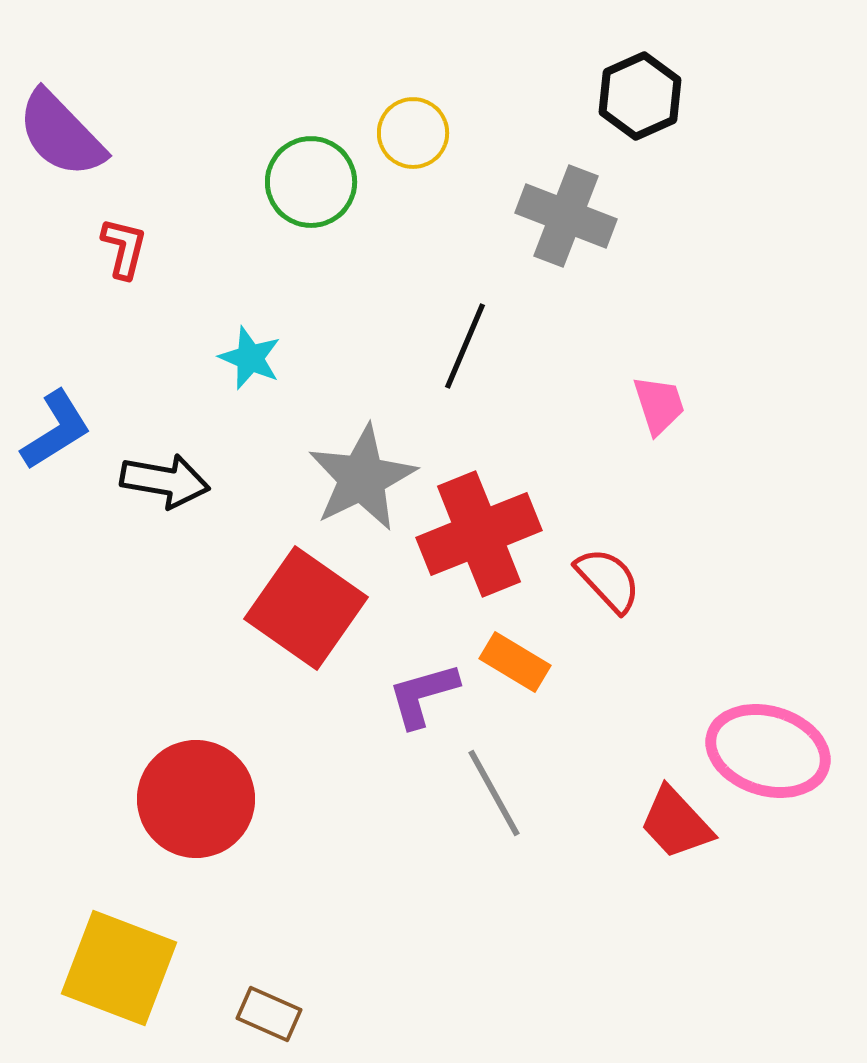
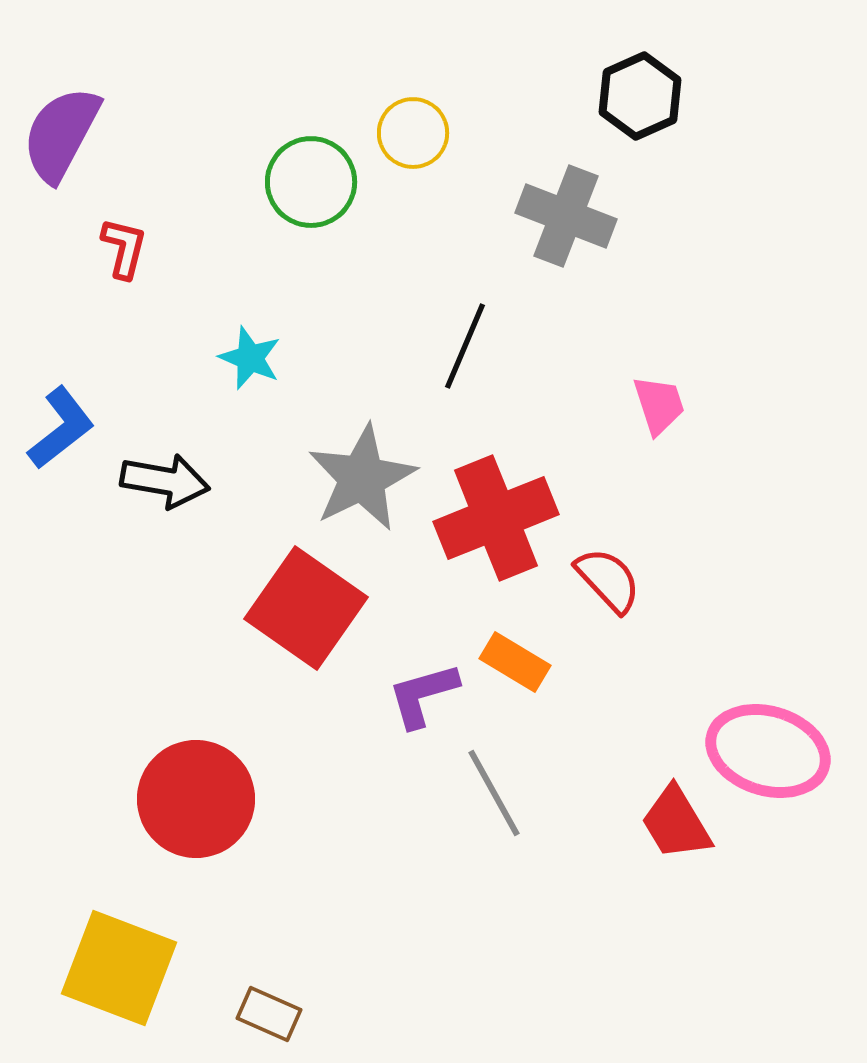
purple semicircle: rotated 72 degrees clockwise
blue L-shape: moved 5 px right, 2 px up; rotated 6 degrees counterclockwise
red cross: moved 17 px right, 16 px up
red trapezoid: rotated 12 degrees clockwise
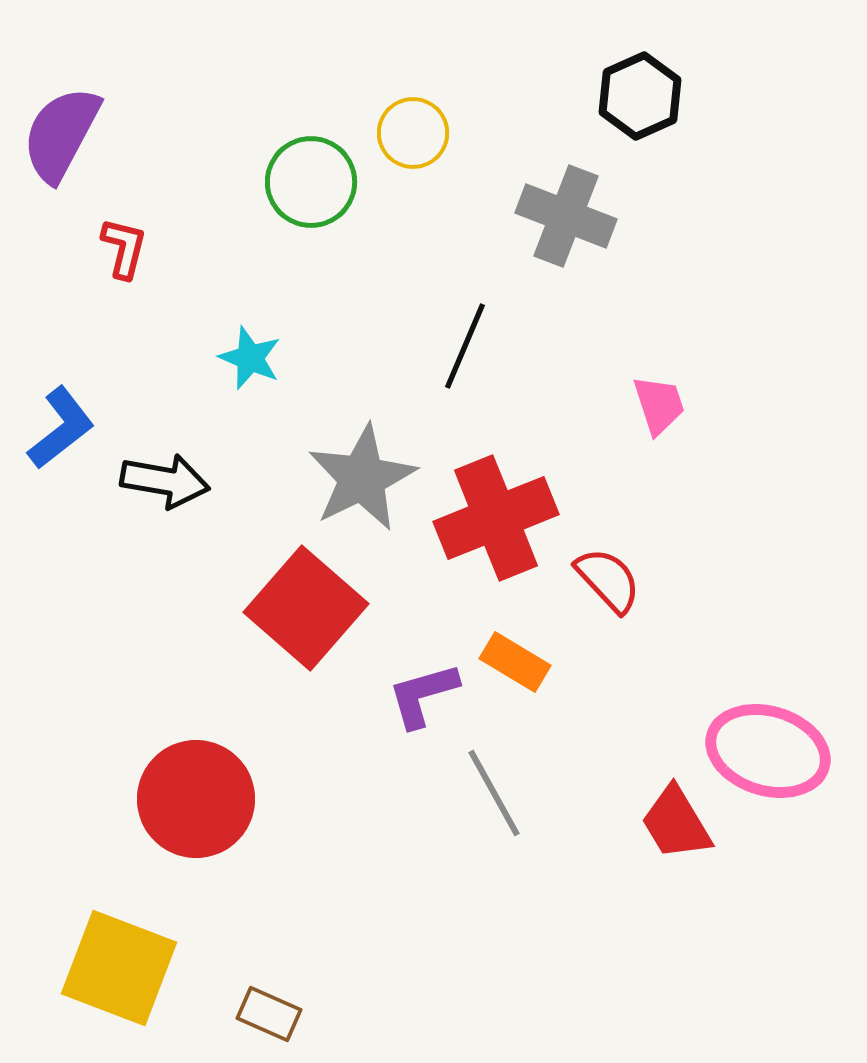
red square: rotated 6 degrees clockwise
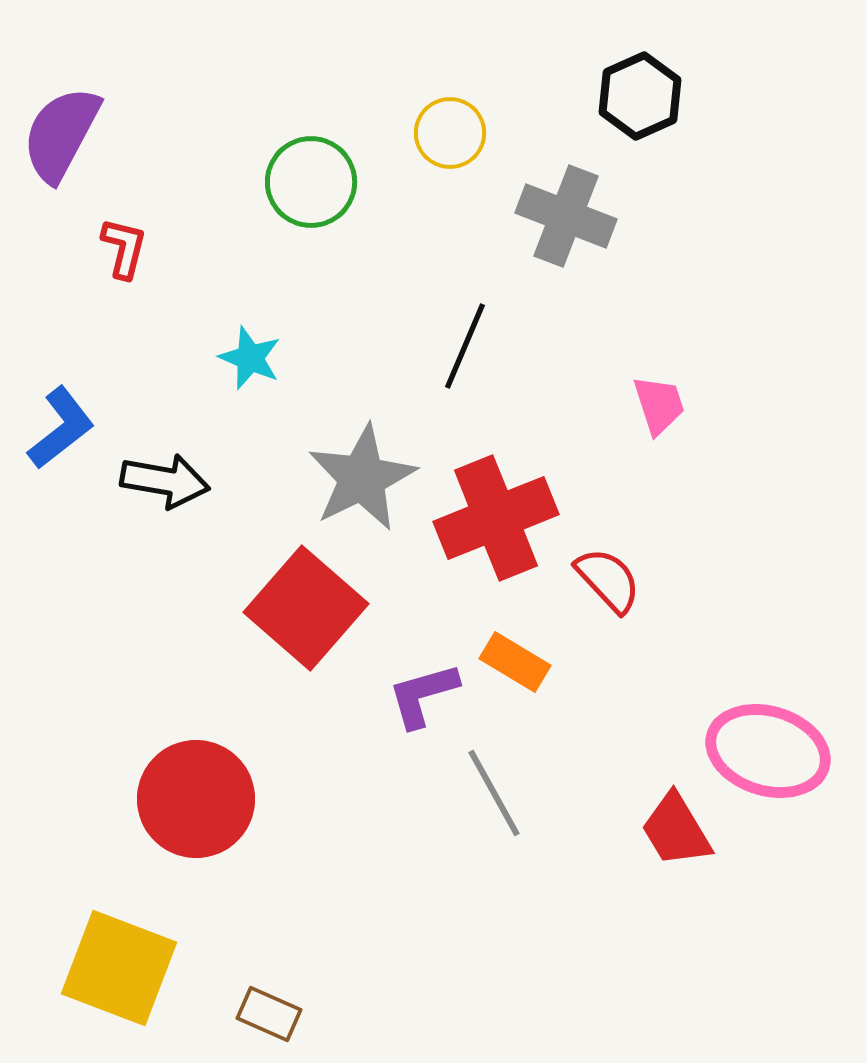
yellow circle: moved 37 px right
red trapezoid: moved 7 px down
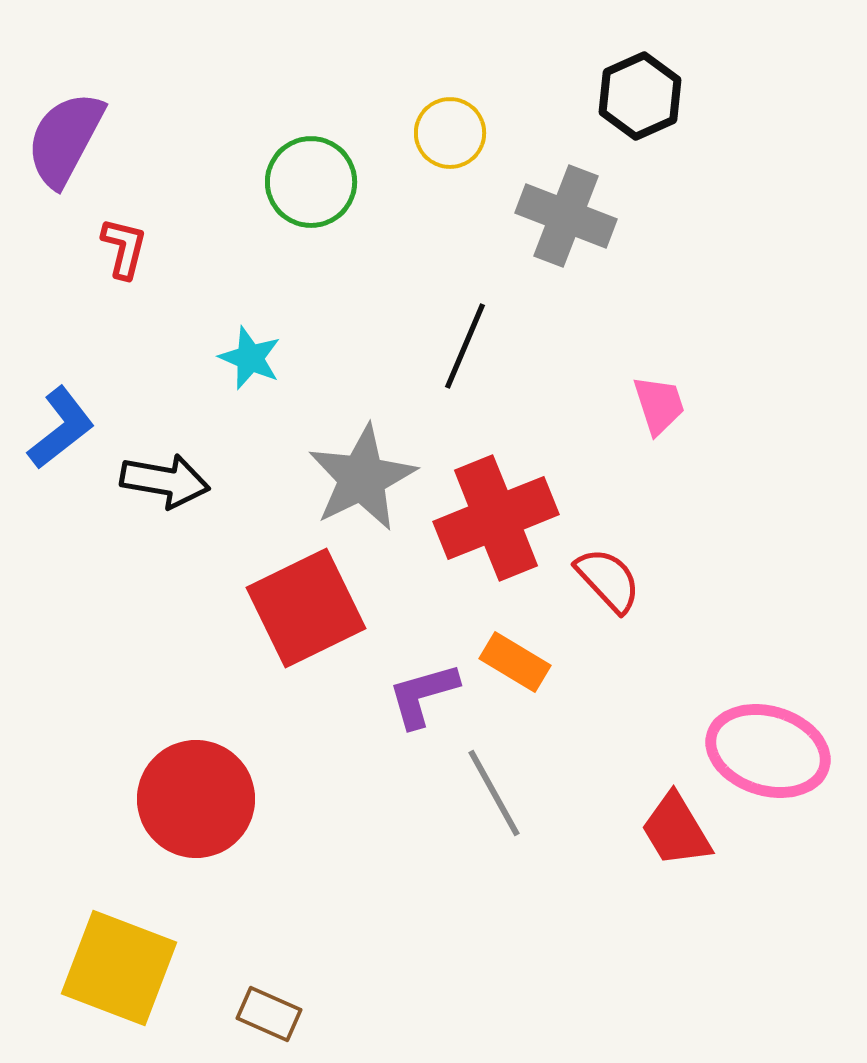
purple semicircle: moved 4 px right, 5 px down
red square: rotated 23 degrees clockwise
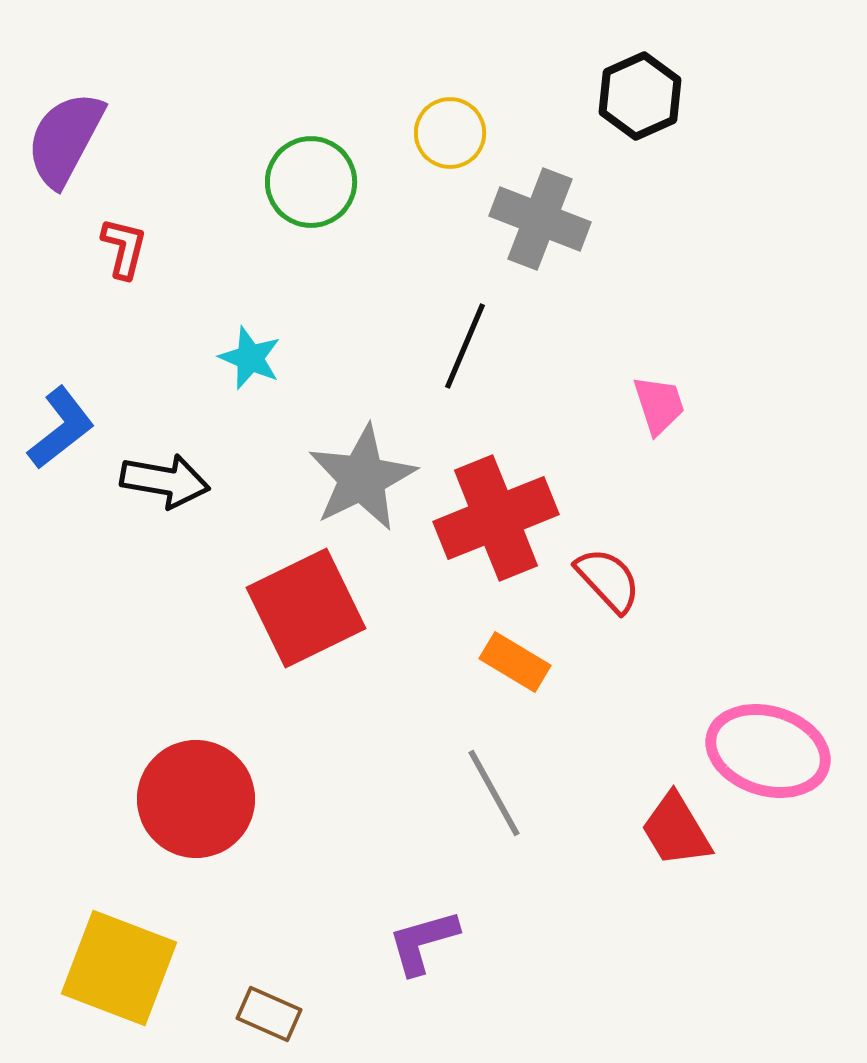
gray cross: moved 26 px left, 3 px down
purple L-shape: moved 247 px down
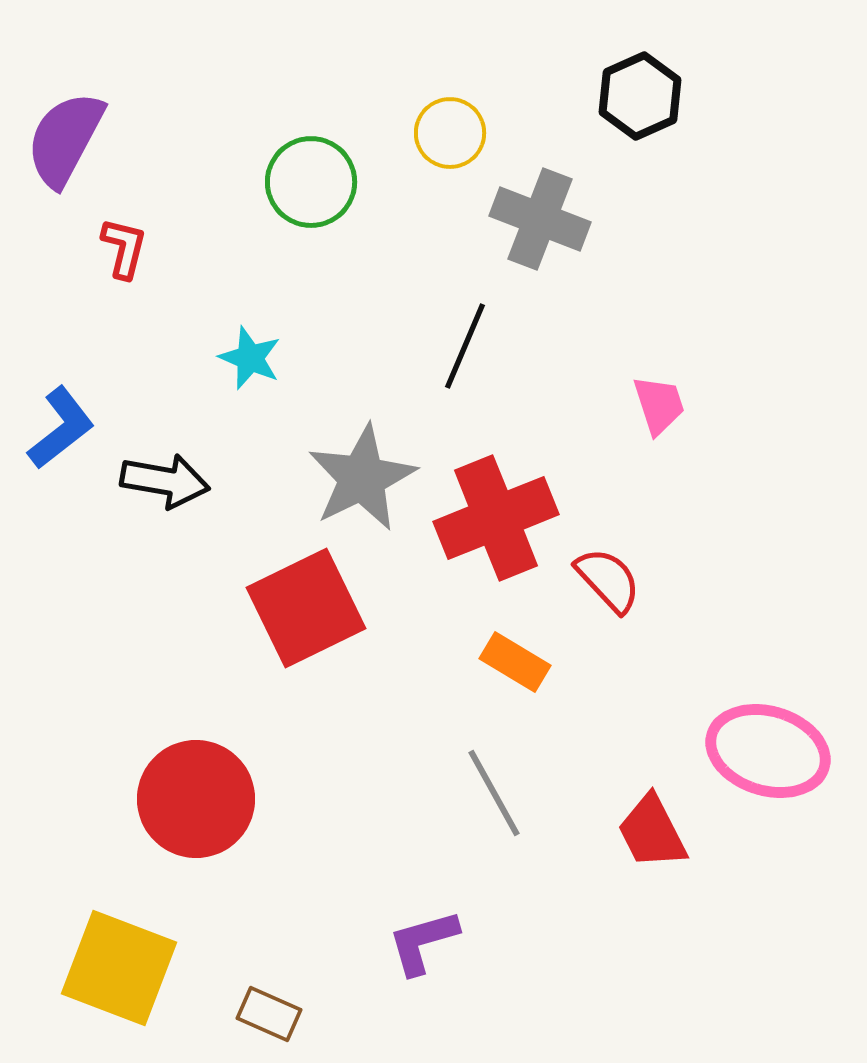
red trapezoid: moved 24 px left, 2 px down; rotated 4 degrees clockwise
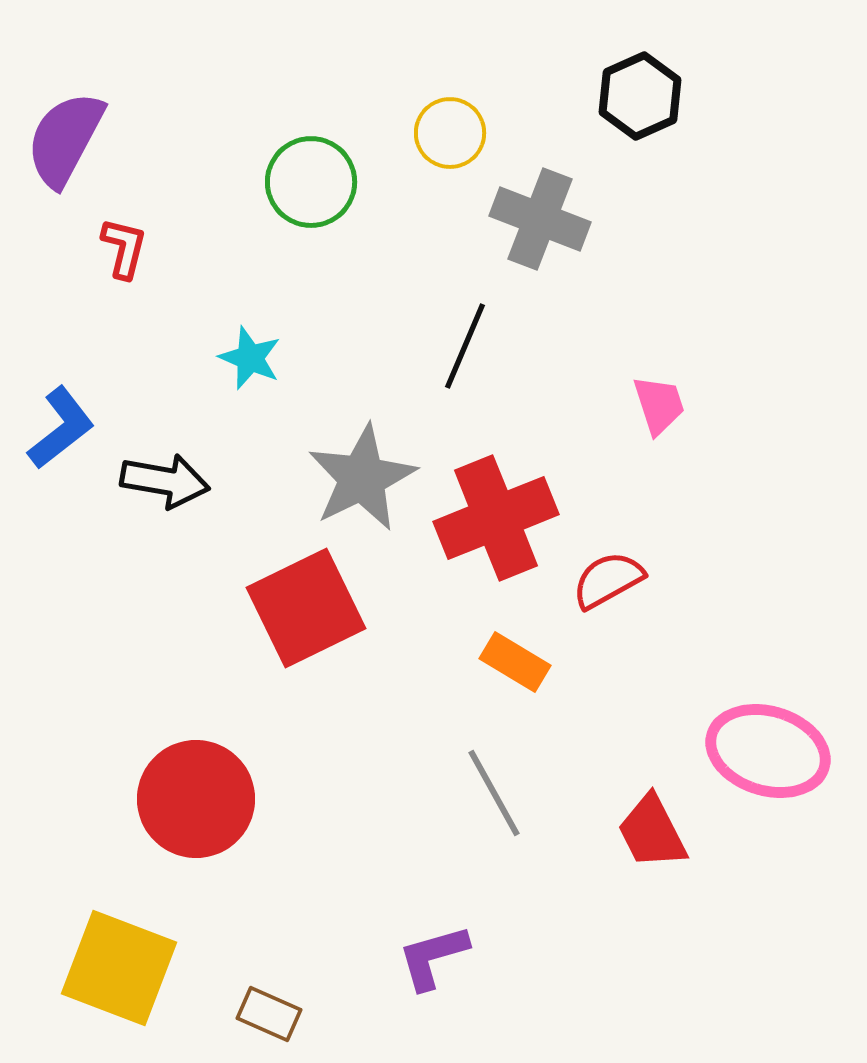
red semicircle: rotated 76 degrees counterclockwise
purple L-shape: moved 10 px right, 15 px down
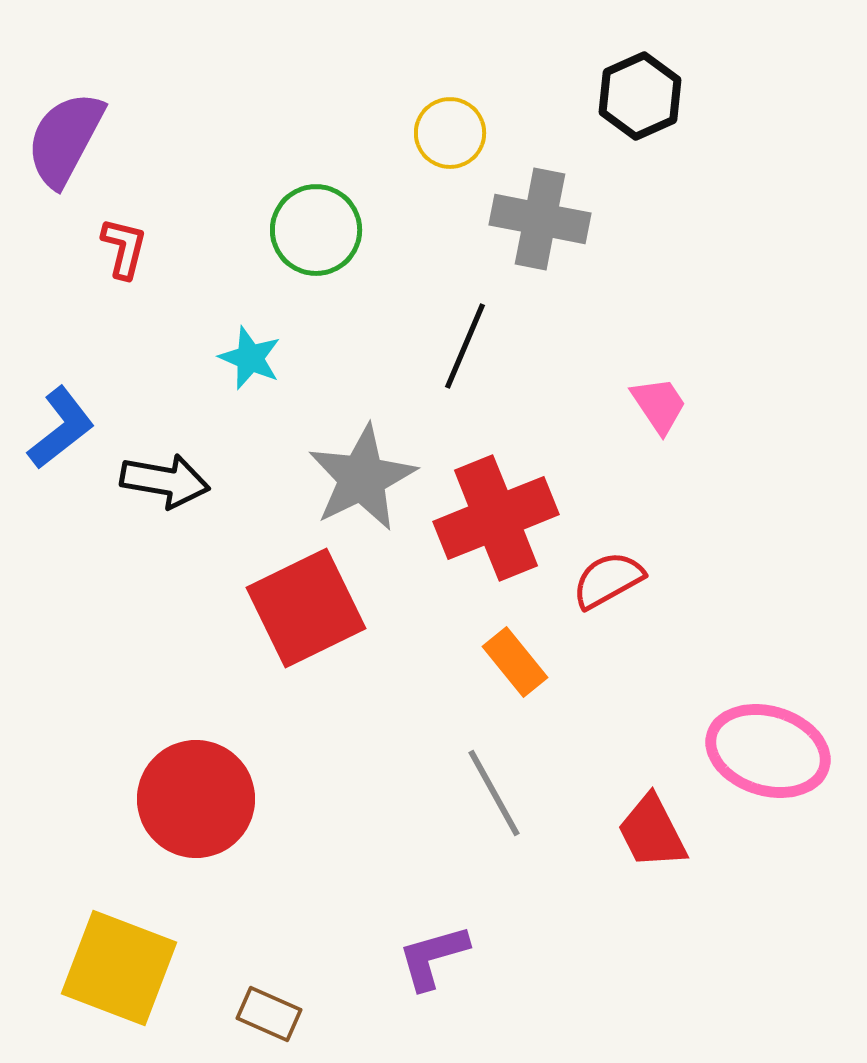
green circle: moved 5 px right, 48 px down
gray cross: rotated 10 degrees counterclockwise
pink trapezoid: rotated 16 degrees counterclockwise
orange rectangle: rotated 20 degrees clockwise
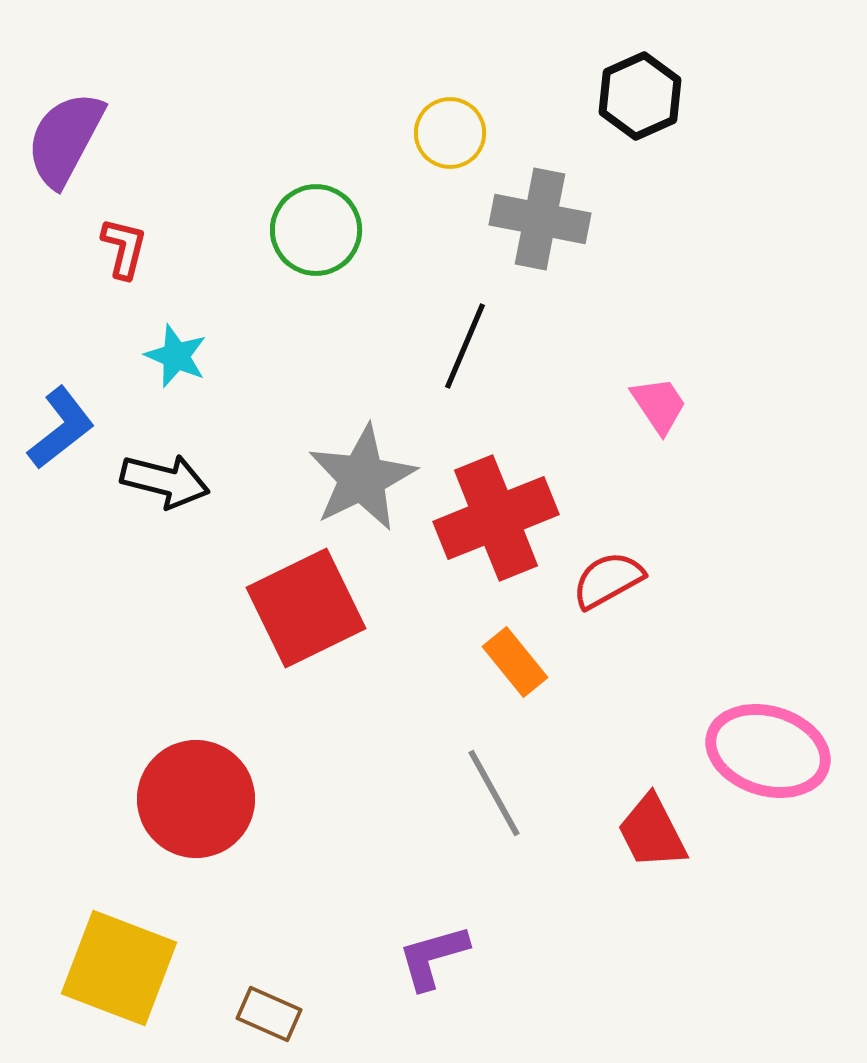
cyan star: moved 74 px left, 2 px up
black arrow: rotated 4 degrees clockwise
